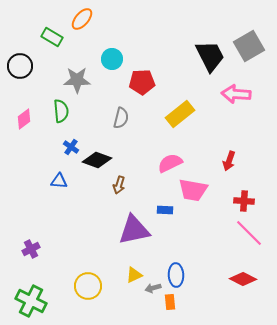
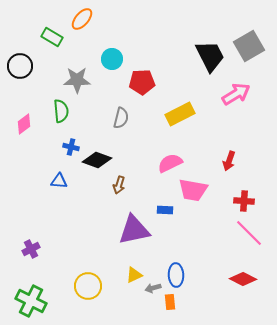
pink arrow: rotated 144 degrees clockwise
yellow rectangle: rotated 12 degrees clockwise
pink diamond: moved 5 px down
blue cross: rotated 21 degrees counterclockwise
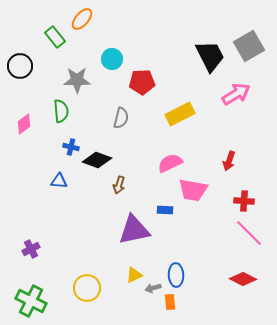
green rectangle: moved 3 px right; rotated 20 degrees clockwise
yellow circle: moved 1 px left, 2 px down
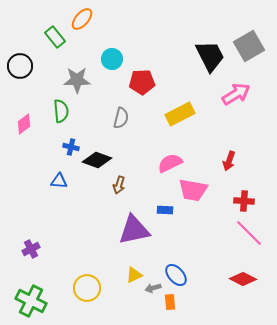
blue ellipse: rotated 40 degrees counterclockwise
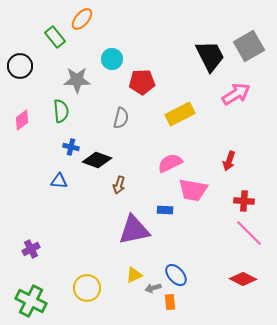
pink diamond: moved 2 px left, 4 px up
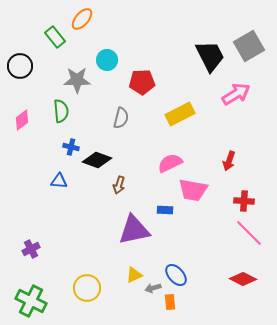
cyan circle: moved 5 px left, 1 px down
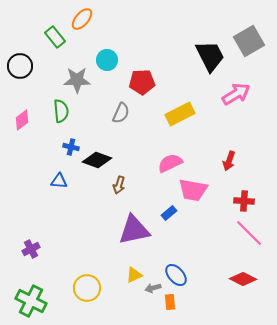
gray square: moved 5 px up
gray semicircle: moved 5 px up; rotated 10 degrees clockwise
blue rectangle: moved 4 px right, 3 px down; rotated 42 degrees counterclockwise
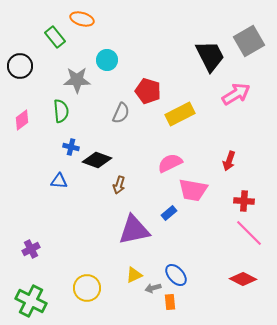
orange ellipse: rotated 65 degrees clockwise
red pentagon: moved 6 px right, 9 px down; rotated 20 degrees clockwise
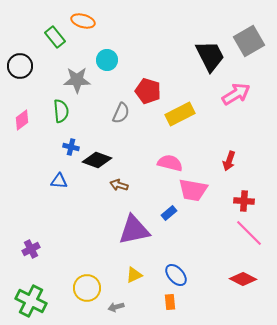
orange ellipse: moved 1 px right, 2 px down
pink semicircle: rotated 40 degrees clockwise
brown arrow: rotated 90 degrees clockwise
gray arrow: moved 37 px left, 19 px down
